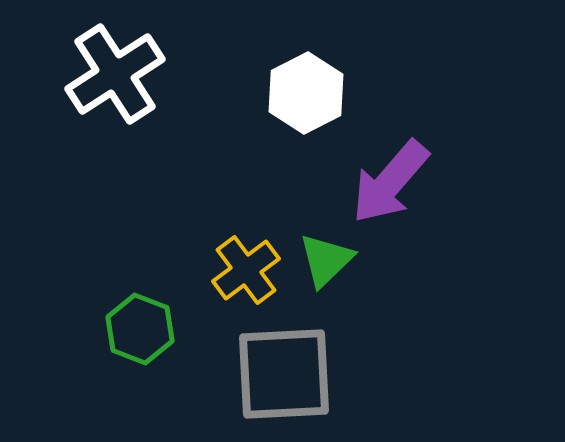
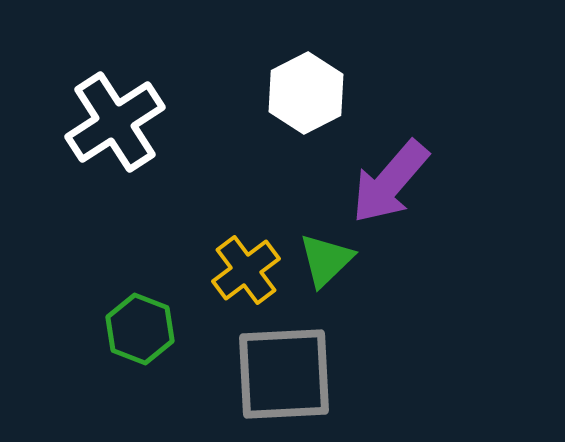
white cross: moved 48 px down
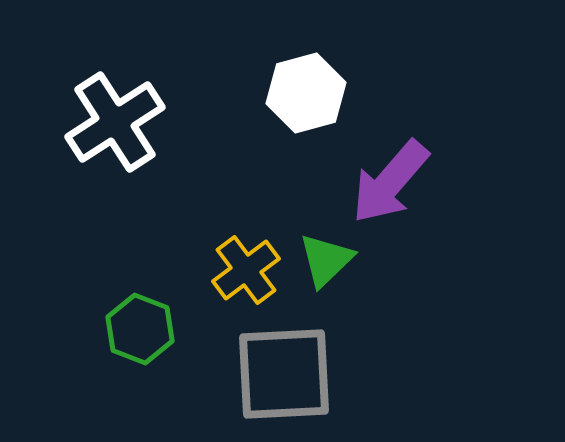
white hexagon: rotated 12 degrees clockwise
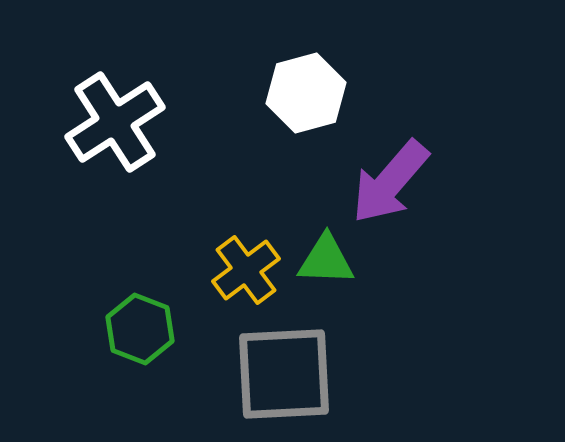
green triangle: rotated 46 degrees clockwise
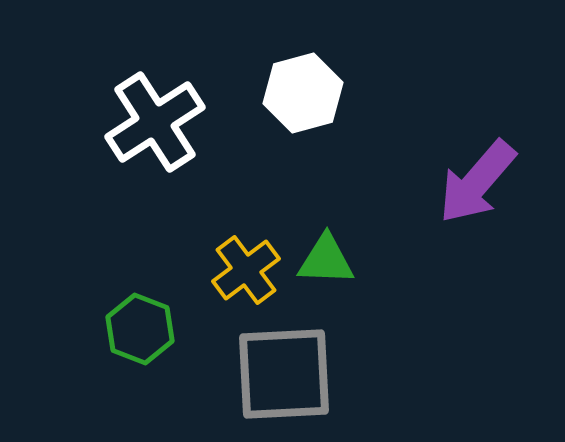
white hexagon: moved 3 px left
white cross: moved 40 px right
purple arrow: moved 87 px right
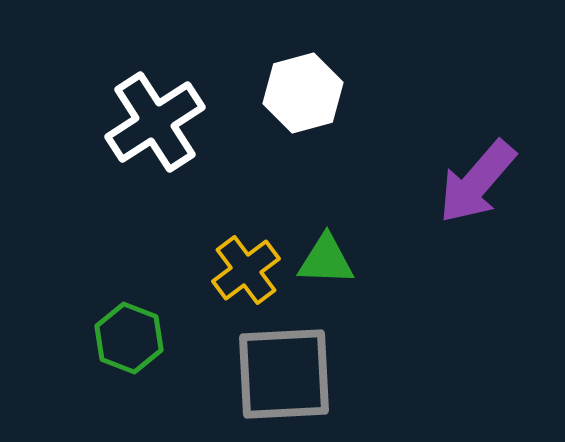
green hexagon: moved 11 px left, 9 px down
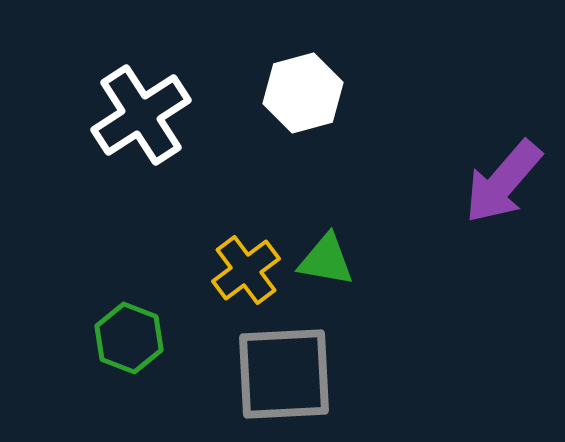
white cross: moved 14 px left, 7 px up
purple arrow: moved 26 px right
green triangle: rotated 8 degrees clockwise
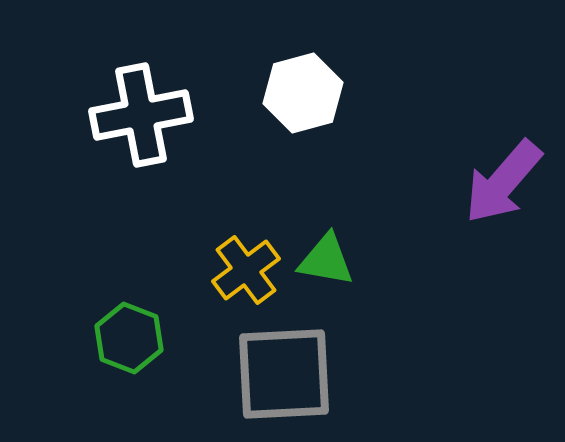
white cross: rotated 22 degrees clockwise
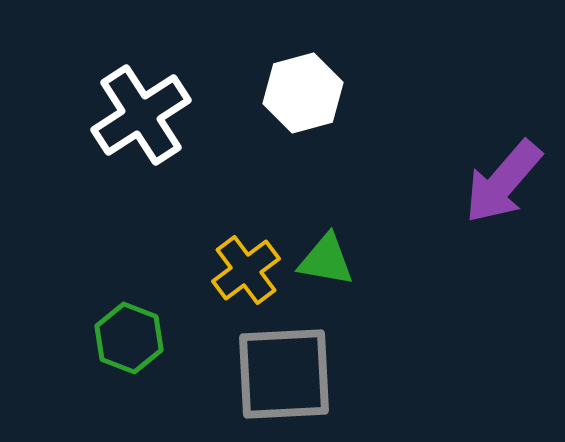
white cross: rotated 22 degrees counterclockwise
